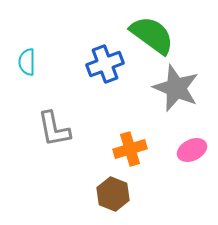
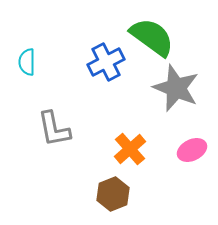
green semicircle: moved 2 px down
blue cross: moved 1 px right, 2 px up; rotated 6 degrees counterclockwise
orange cross: rotated 24 degrees counterclockwise
brown hexagon: rotated 16 degrees clockwise
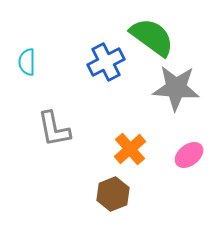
gray star: rotated 18 degrees counterclockwise
pink ellipse: moved 3 px left, 5 px down; rotated 12 degrees counterclockwise
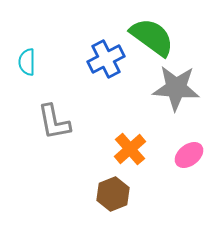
blue cross: moved 3 px up
gray L-shape: moved 7 px up
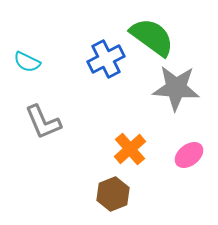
cyan semicircle: rotated 64 degrees counterclockwise
gray L-shape: moved 11 px left; rotated 12 degrees counterclockwise
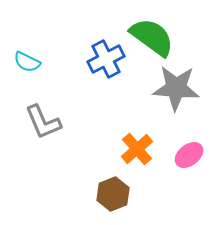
orange cross: moved 7 px right
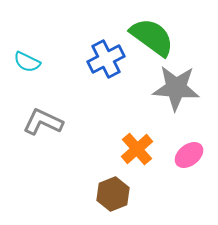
gray L-shape: rotated 138 degrees clockwise
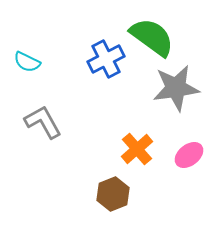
gray star: rotated 12 degrees counterclockwise
gray L-shape: rotated 36 degrees clockwise
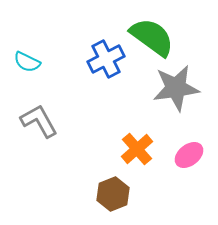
gray L-shape: moved 4 px left, 1 px up
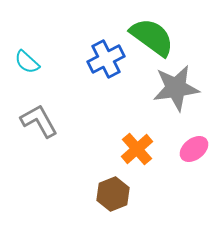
cyan semicircle: rotated 16 degrees clockwise
pink ellipse: moved 5 px right, 6 px up
